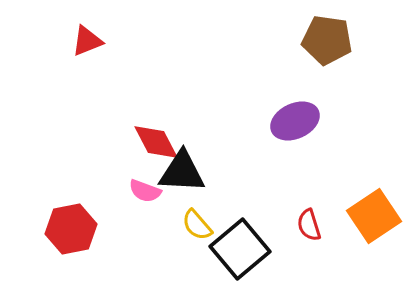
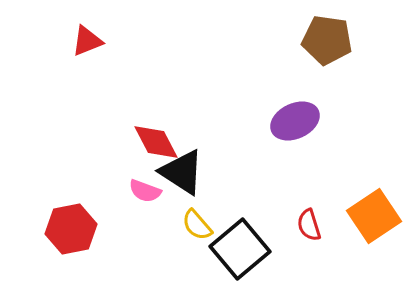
black triangle: rotated 30 degrees clockwise
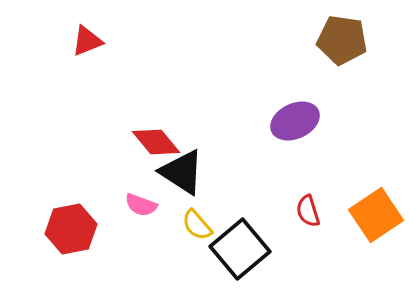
brown pentagon: moved 15 px right
red diamond: rotated 12 degrees counterclockwise
pink semicircle: moved 4 px left, 14 px down
orange square: moved 2 px right, 1 px up
red semicircle: moved 1 px left, 14 px up
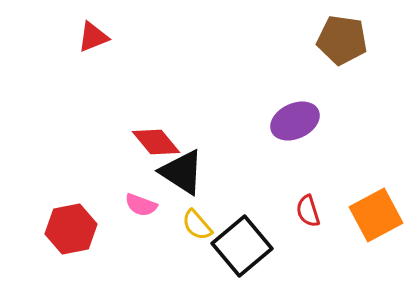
red triangle: moved 6 px right, 4 px up
orange square: rotated 6 degrees clockwise
black square: moved 2 px right, 3 px up
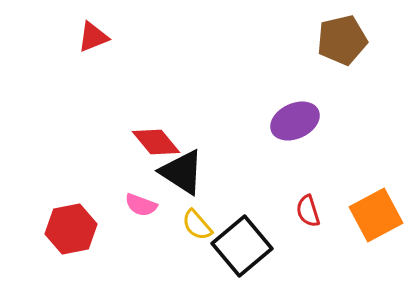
brown pentagon: rotated 21 degrees counterclockwise
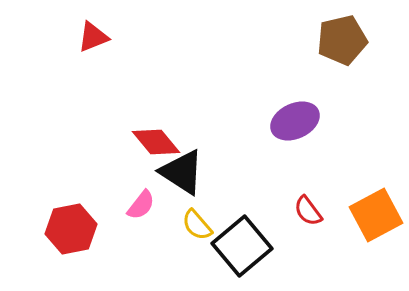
pink semicircle: rotated 72 degrees counterclockwise
red semicircle: rotated 20 degrees counterclockwise
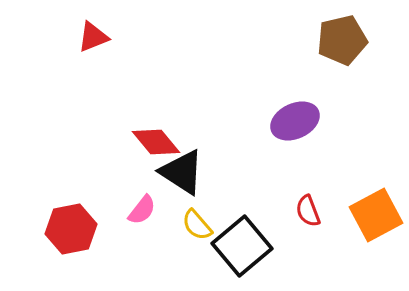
pink semicircle: moved 1 px right, 5 px down
red semicircle: rotated 16 degrees clockwise
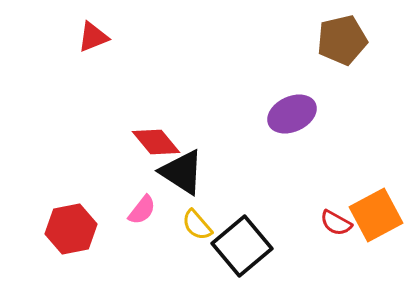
purple ellipse: moved 3 px left, 7 px up
red semicircle: moved 28 px right, 12 px down; rotated 40 degrees counterclockwise
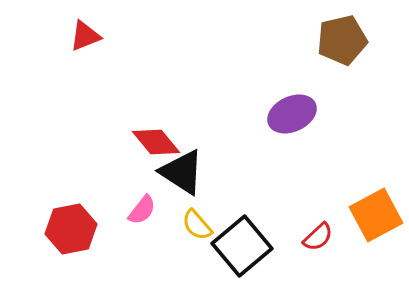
red triangle: moved 8 px left, 1 px up
red semicircle: moved 18 px left, 14 px down; rotated 72 degrees counterclockwise
